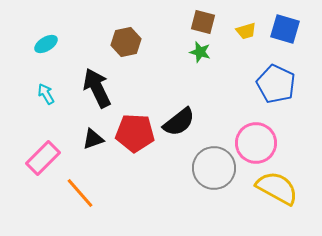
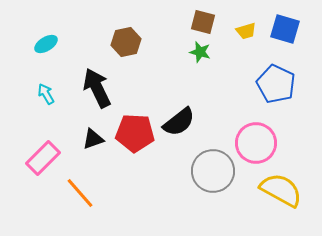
gray circle: moved 1 px left, 3 px down
yellow semicircle: moved 4 px right, 2 px down
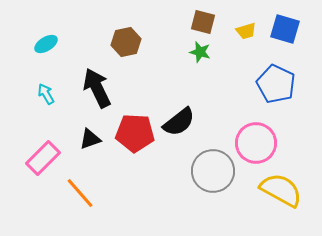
black triangle: moved 3 px left
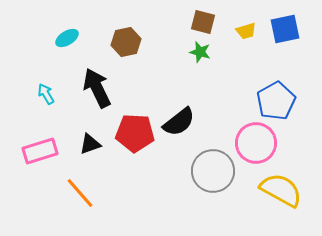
blue square: rotated 28 degrees counterclockwise
cyan ellipse: moved 21 px right, 6 px up
blue pentagon: moved 17 px down; rotated 18 degrees clockwise
black triangle: moved 5 px down
pink rectangle: moved 3 px left, 7 px up; rotated 28 degrees clockwise
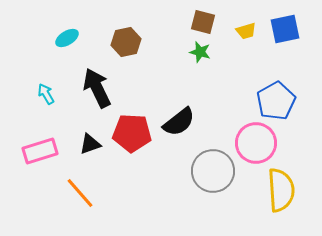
red pentagon: moved 3 px left
yellow semicircle: rotated 57 degrees clockwise
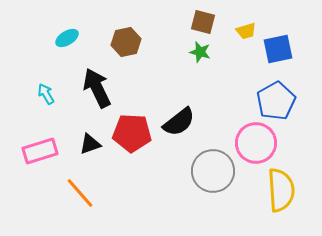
blue square: moved 7 px left, 20 px down
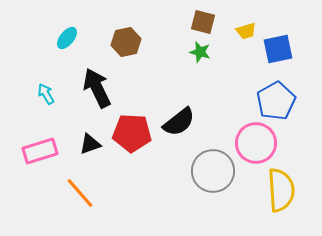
cyan ellipse: rotated 20 degrees counterclockwise
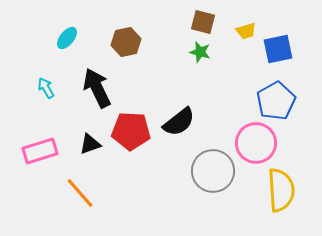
cyan arrow: moved 6 px up
red pentagon: moved 1 px left, 2 px up
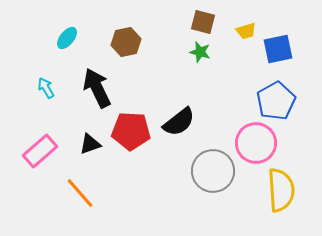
pink rectangle: rotated 24 degrees counterclockwise
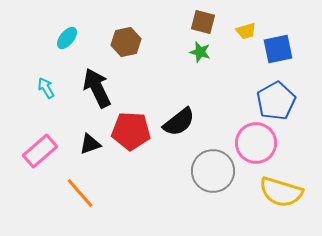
yellow semicircle: moved 2 px down; rotated 111 degrees clockwise
